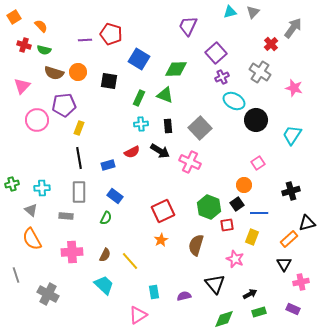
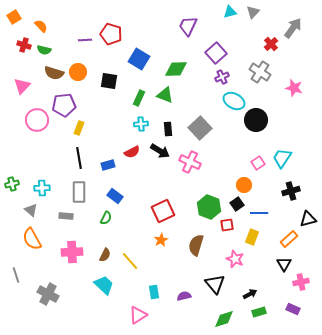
black rectangle at (168, 126): moved 3 px down
cyan trapezoid at (292, 135): moved 10 px left, 23 px down
black triangle at (307, 223): moved 1 px right, 4 px up
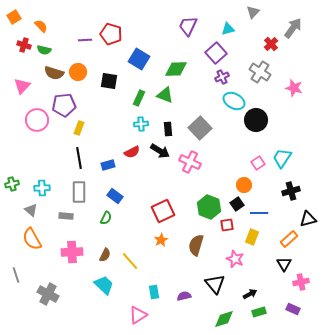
cyan triangle at (230, 12): moved 2 px left, 17 px down
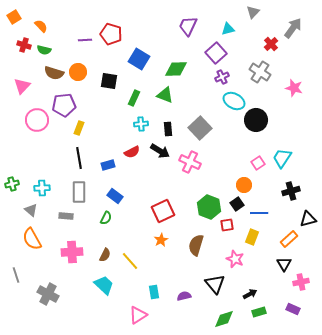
green rectangle at (139, 98): moved 5 px left
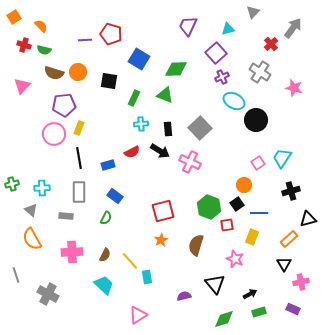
pink circle at (37, 120): moved 17 px right, 14 px down
red square at (163, 211): rotated 10 degrees clockwise
cyan rectangle at (154, 292): moved 7 px left, 15 px up
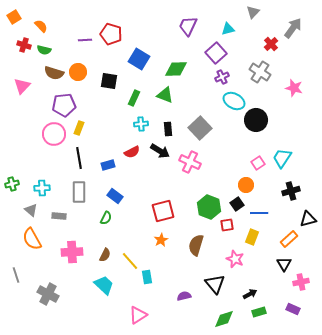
orange circle at (244, 185): moved 2 px right
gray rectangle at (66, 216): moved 7 px left
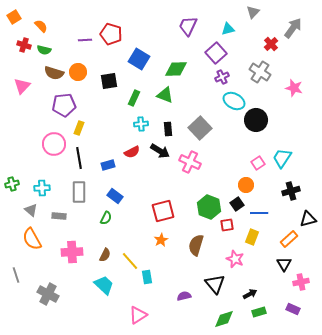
black square at (109, 81): rotated 18 degrees counterclockwise
pink circle at (54, 134): moved 10 px down
